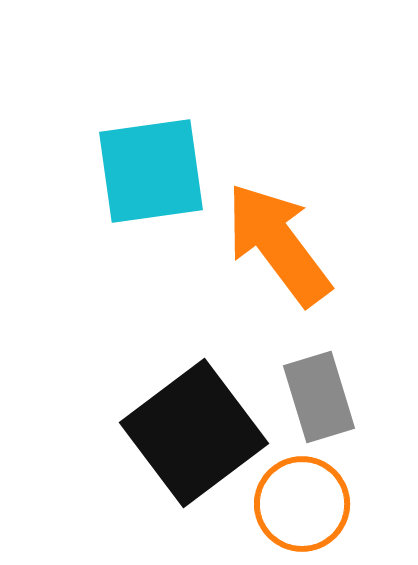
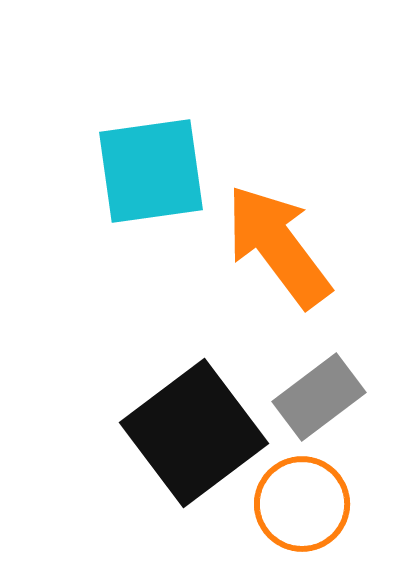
orange arrow: moved 2 px down
gray rectangle: rotated 70 degrees clockwise
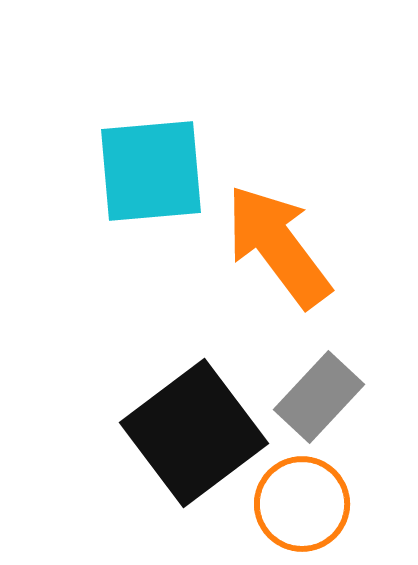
cyan square: rotated 3 degrees clockwise
gray rectangle: rotated 10 degrees counterclockwise
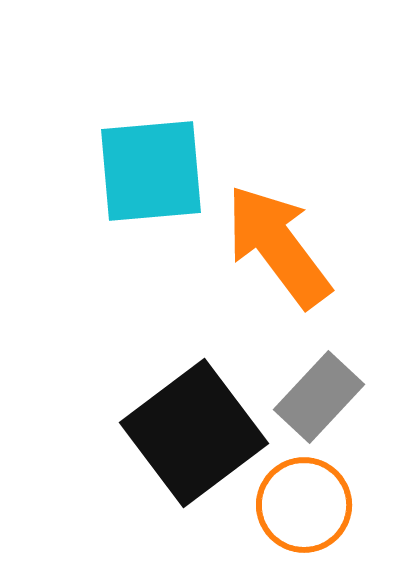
orange circle: moved 2 px right, 1 px down
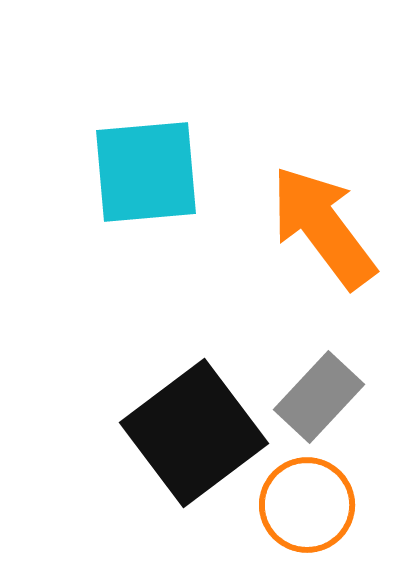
cyan square: moved 5 px left, 1 px down
orange arrow: moved 45 px right, 19 px up
orange circle: moved 3 px right
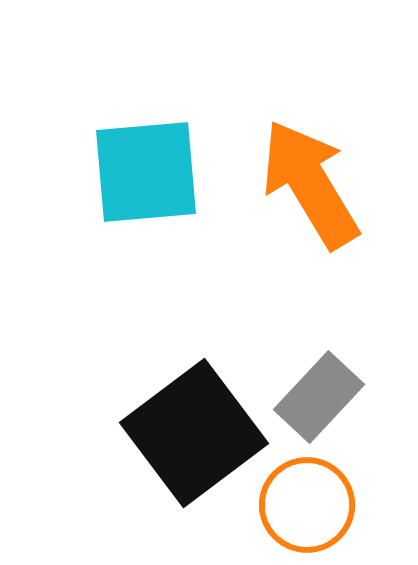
orange arrow: moved 13 px left, 43 px up; rotated 6 degrees clockwise
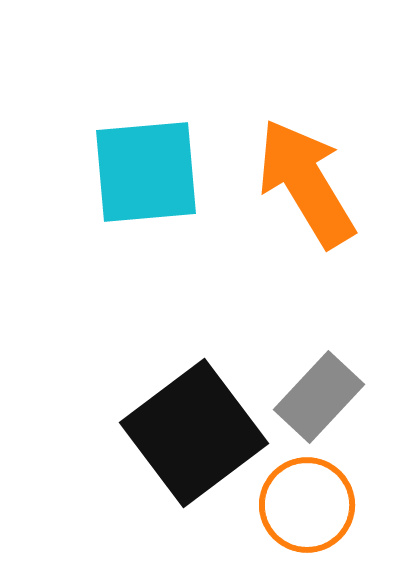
orange arrow: moved 4 px left, 1 px up
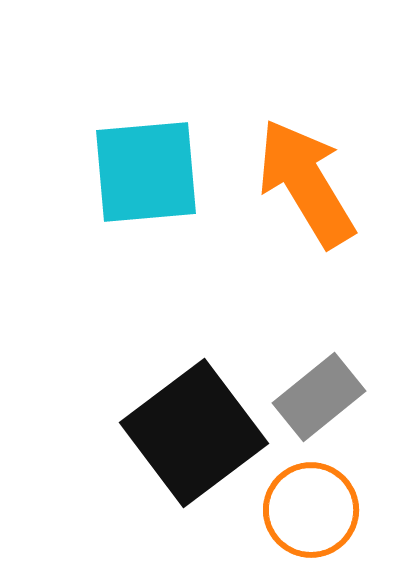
gray rectangle: rotated 8 degrees clockwise
orange circle: moved 4 px right, 5 px down
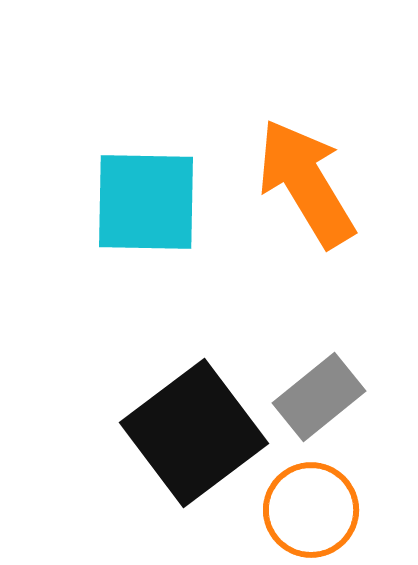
cyan square: moved 30 px down; rotated 6 degrees clockwise
